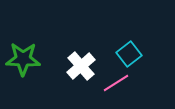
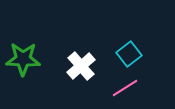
pink line: moved 9 px right, 5 px down
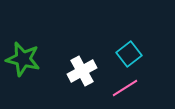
green star: rotated 12 degrees clockwise
white cross: moved 1 px right, 5 px down; rotated 12 degrees clockwise
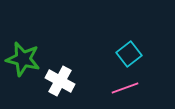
white cross: moved 22 px left, 10 px down; rotated 32 degrees counterclockwise
pink line: rotated 12 degrees clockwise
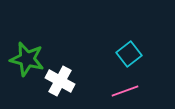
green star: moved 4 px right
pink line: moved 3 px down
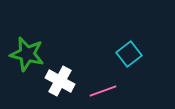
green star: moved 5 px up
pink line: moved 22 px left
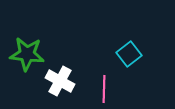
green star: rotated 8 degrees counterclockwise
pink line: moved 1 px right, 2 px up; rotated 68 degrees counterclockwise
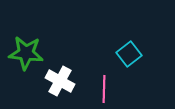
green star: moved 1 px left, 1 px up
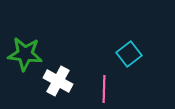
green star: moved 1 px left, 1 px down
white cross: moved 2 px left
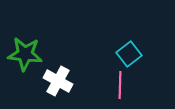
pink line: moved 16 px right, 4 px up
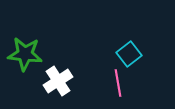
white cross: rotated 28 degrees clockwise
pink line: moved 2 px left, 2 px up; rotated 12 degrees counterclockwise
